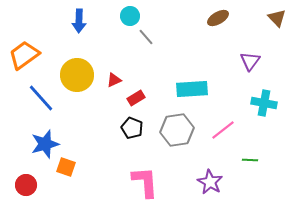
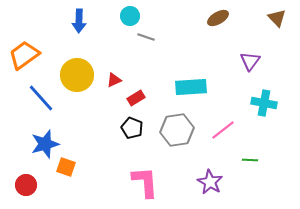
gray line: rotated 30 degrees counterclockwise
cyan rectangle: moved 1 px left, 2 px up
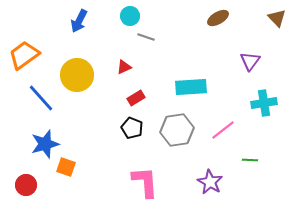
blue arrow: rotated 25 degrees clockwise
red triangle: moved 10 px right, 13 px up
cyan cross: rotated 20 degrees counterclockwise
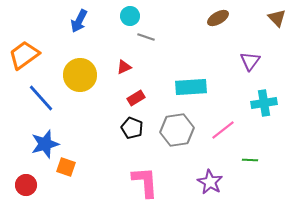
yellow circle: moved 3 px right
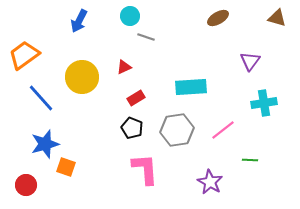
brown triangle: rotated 30 degrees counterclockwise
yellow circle: moved 2 px right, 2 px down
pink L-shape: moved 13 px up
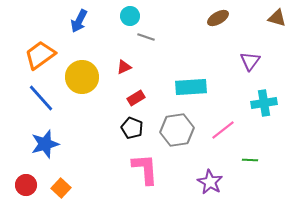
orange trapezoid: moved 16 px right
orange square: moved 5 px left, 21 px down; rotated 24 degrees clockwise
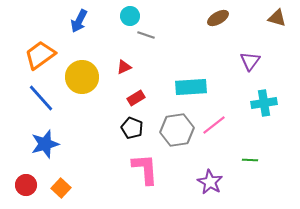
gray line: moved 2 px up
pink line: moved 9 px left, 5 px up
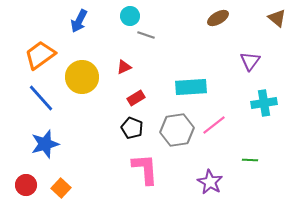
brown triangle: rotated 24 degrees clockwise
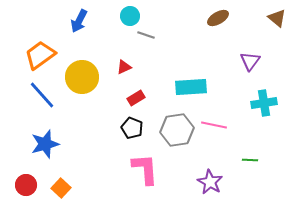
blue line: moved 1 px right, 3 px up
pink line: rotated 50 degrees clockwise
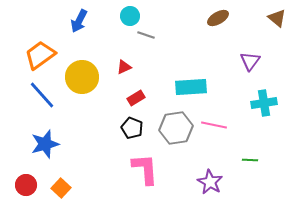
gray hexagon: moved 1 px left, 2 px up
